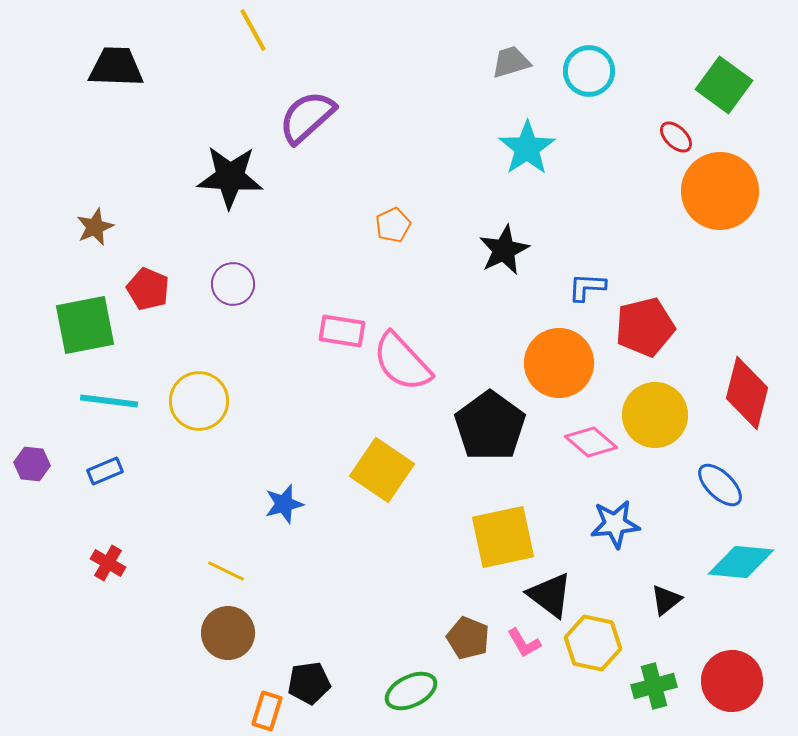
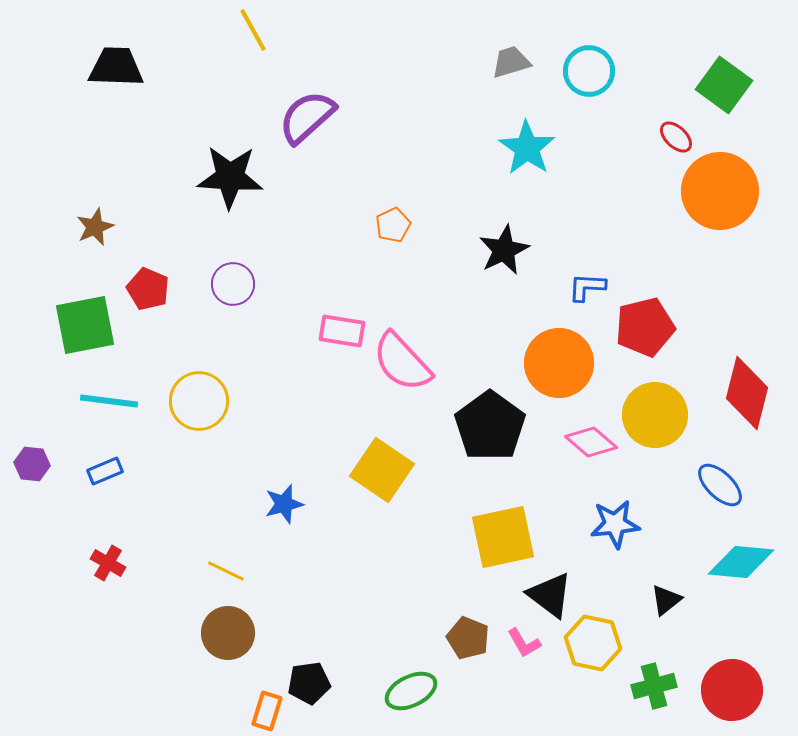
cyan star at (527, 148): rotated 4 degrees counterclockwise
red circle at (732, 681): moved 9 px down
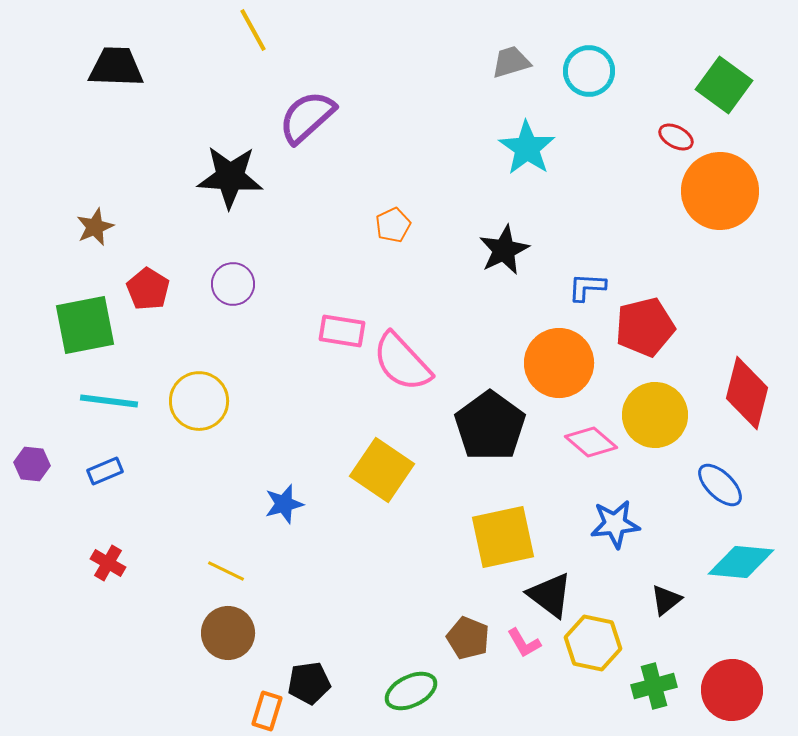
red ellipse at (676, 137): rotated 16 degrees counterclockwise
red pentagon at (148, 289): rotated 9 degrees clockwise
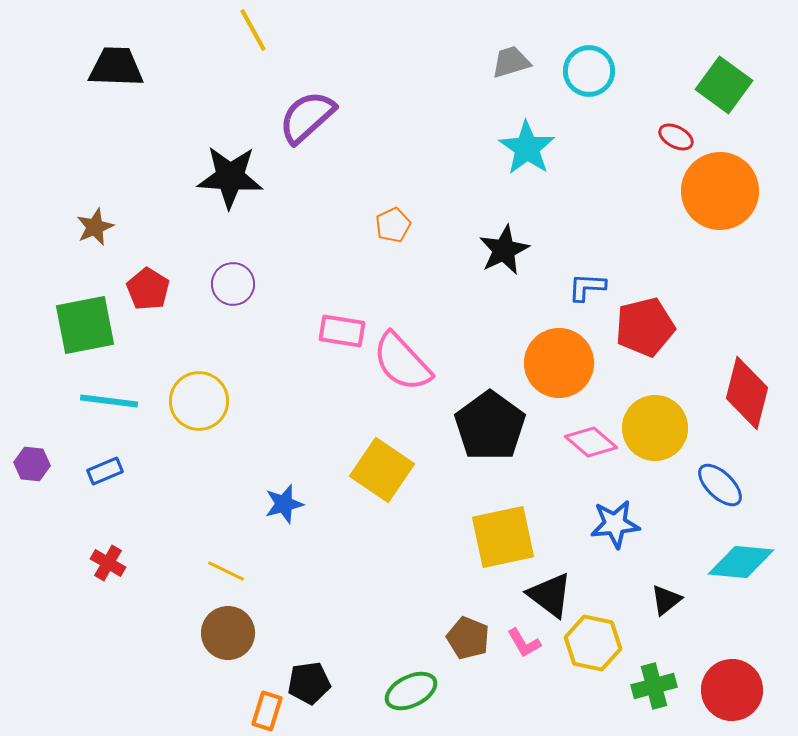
yellow circle at (655, 415): moved 13 px down
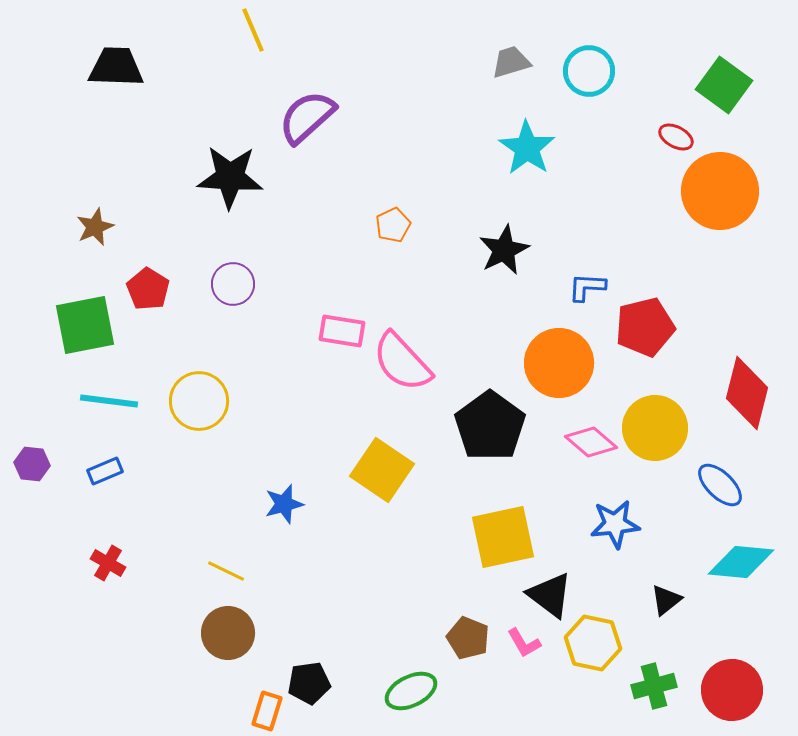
yellow line at (253, 30): rotated 6 degrees clockwise
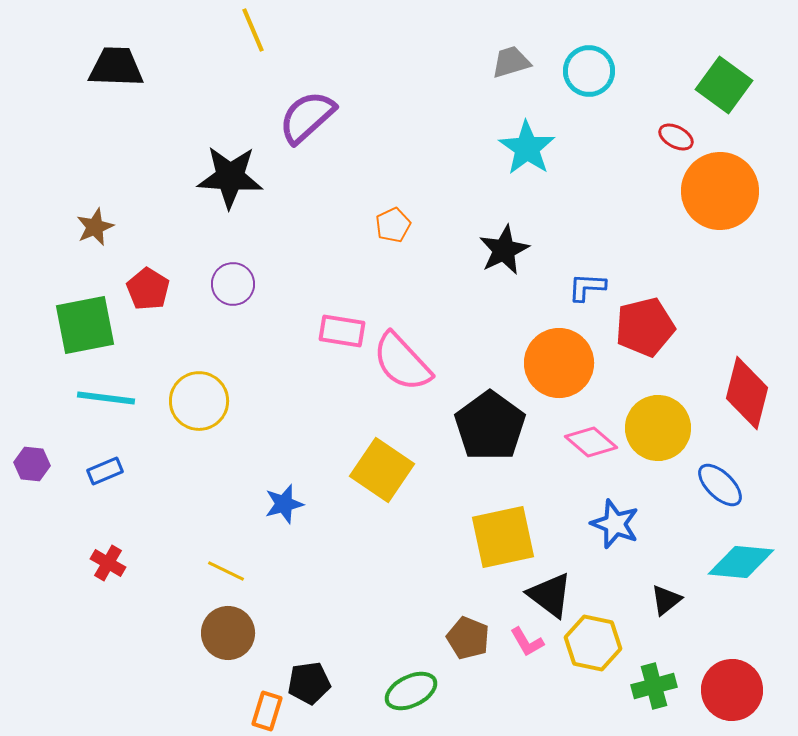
cyan line at (109, 401): moved 3 px left, 3 px up
yellow circle at (655, 428): moved 3 px right
blue star at (615, 524): rotated 27 degrees clockwise
pink L-shape at (524, 643): moved 3 px right, 1 px up
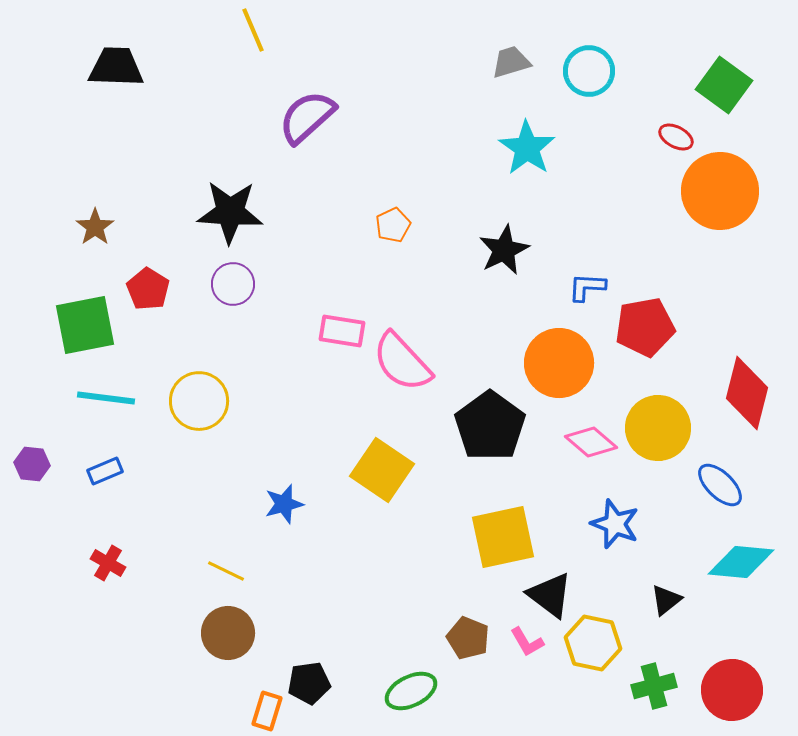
black star at (230, 177): moved 35 px down
brown star at (95, 227): rotated 12 degrees counterclockwise
red pentagon at (645, 327): rotated 4 degrees clockwise
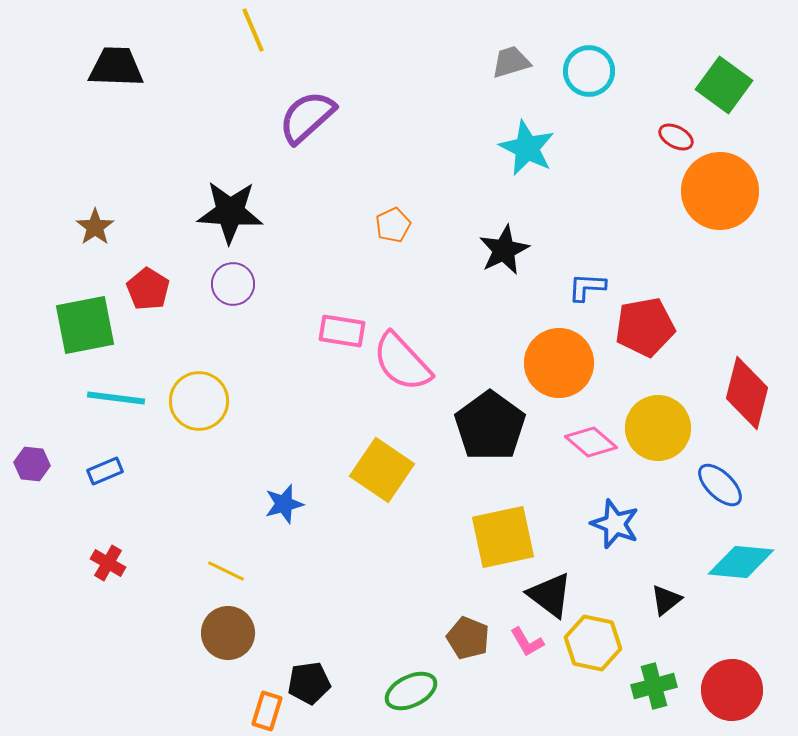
cyan star at (527, 148): rotated 8 degrees counterclockwise
cyan line at (106, 398): moved 10 px right
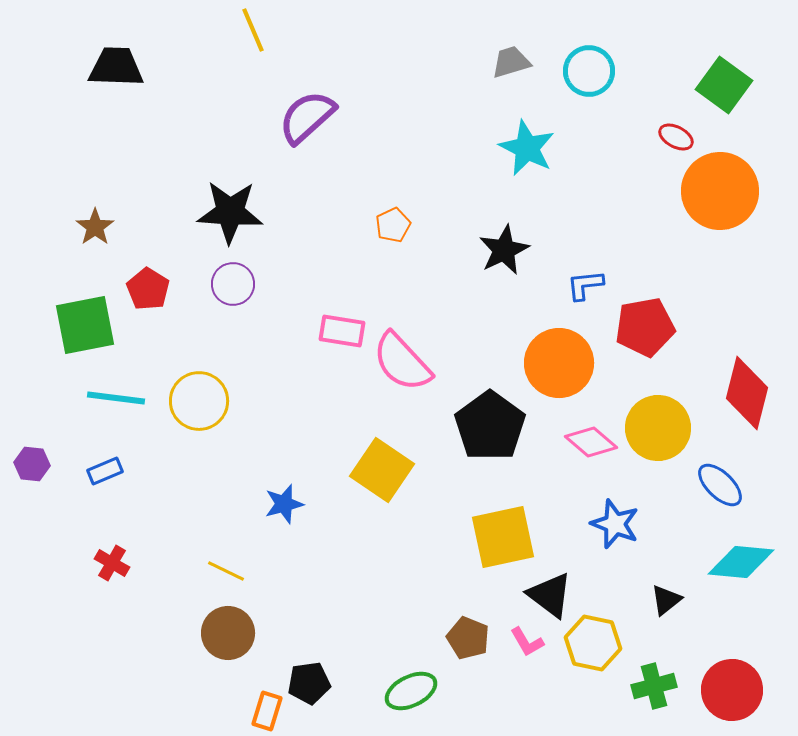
blue L-shape at (587, 287): moved 2 px left, 2 px up; rotated 9 degrees counterclockwise
red cross at (108, 563): moved 4 px right
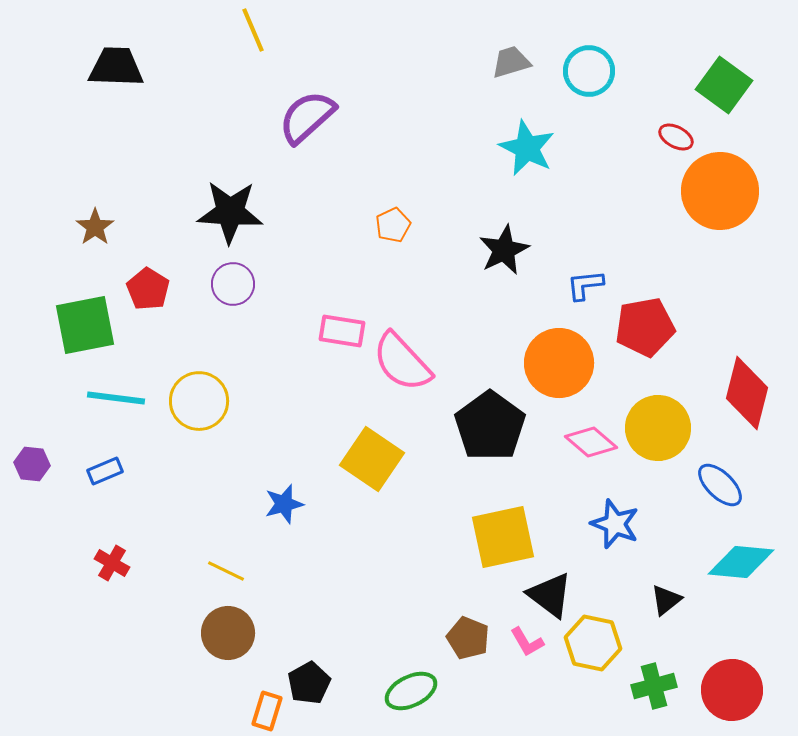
yellow square at (382, 470): moved 10 px left, 11 px up
black pentagon at (309, 683): rotated 21 degrees counterclockwise
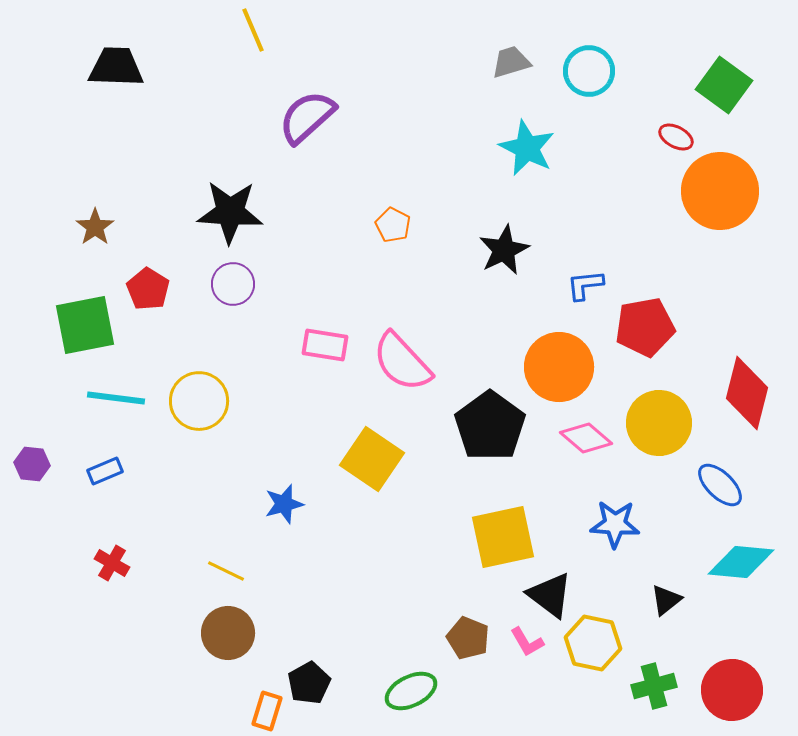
orange pentagon at (393, 225): rotated 20 degrees counterclockwise
pink rectangle at (342, 331): moved 17 px left, 14 px down
orange circle at (559, 363): moved 4 px down
yellow circle at (658, 428): moved 1 px right, 5 px up
pink diamond at (591, 442): moved 5 px left, 4 px up
blue star at (615, 524): rotated 18 degrees counterclockwise
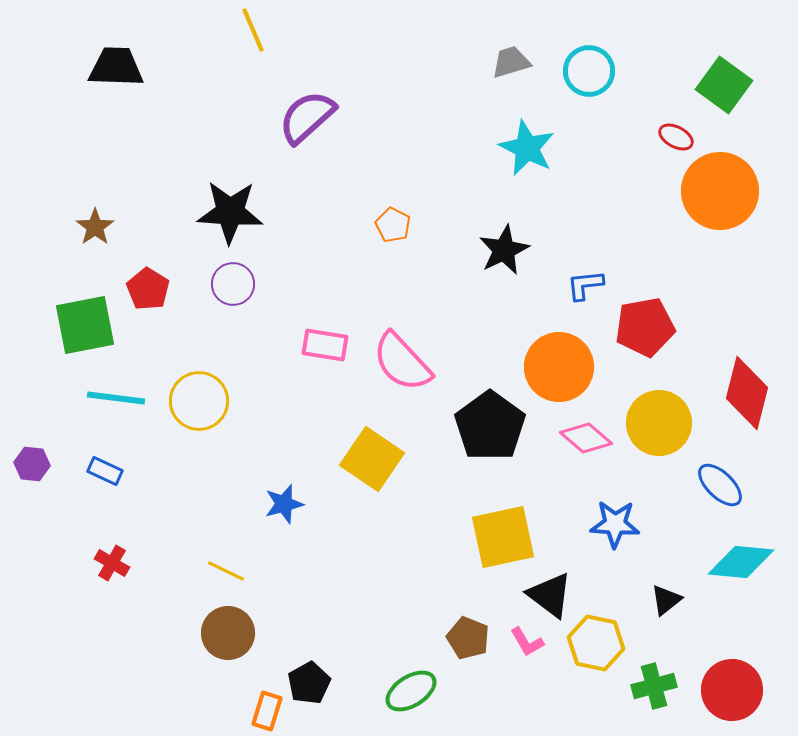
blue rectangle at (105, 471): rotated 48 degrees clockwise
yellow hexagon at (593, 643): moved 3 px right
green ellipse at (411, 691): rotated 6 degrees counterclockwise
